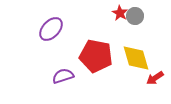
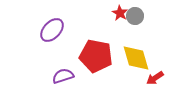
purple ellipse: moved 1 px right, 1 px down
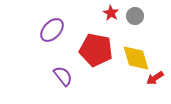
red star: moved 9 px left
red pentagon: moved 6 px up
purple semicircle: rotated 70 degrees clockwise
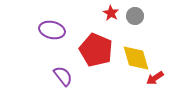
purple ellipse: rotated 60 degrees clockwise
red pentagon: rotated 12 degrees clockwise
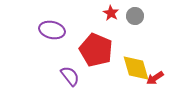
yellow diamond: moved 10 px down
purple semicircle: moved 7 px right
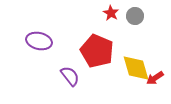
purple ellipse: moved 13 px left, 11 px down
red pentagon: moved 1 px right, 1 px down
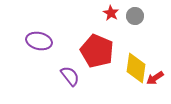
yellow diamond: rotated 24 degrees clockwise
